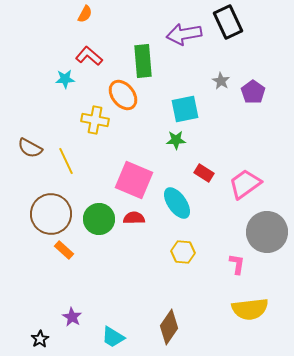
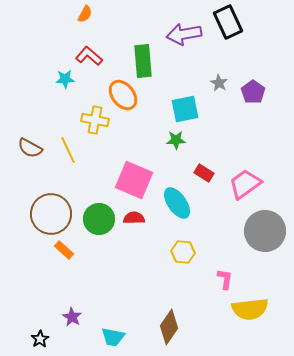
gray star: moved 2 px left, 2 px down
yellow line: moved 2 px right, 11 px up
gray circle: moved 2 px left, 1 px up
pink L-shape: moved 12 px left, 15 px down
cyan trapezoid: rotated 20 degrees counterclockwise
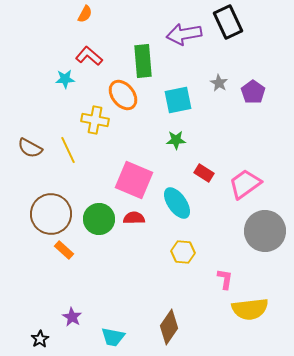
cyan square: moved 7 px left, 9 px up
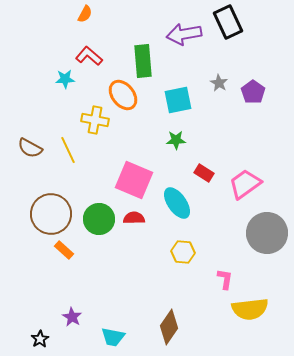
gray circle: moved 2 px right, 2 px down
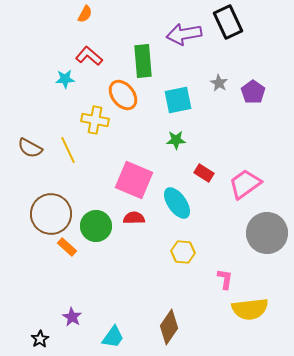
green circle: moved 3 px left, 7 px down
orange rectangle: moved 3 px right, 3 px up
cyan trapezoid: rotated 65 degrees counterclockwise
